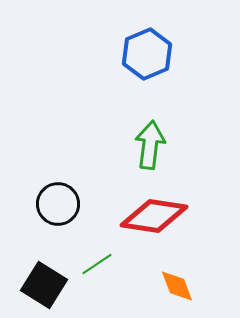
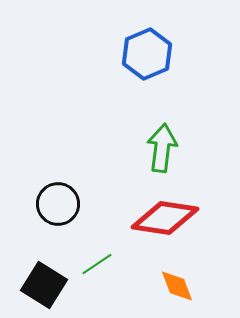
green arrow: moved 12 px right, 3 px down
red diamond: moved 11 px right, 2 px down
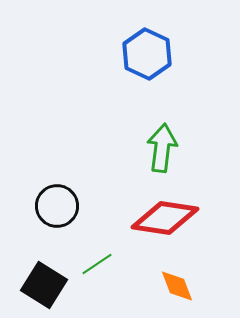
blue hexagon: rotated 12 degrees counterclockwise
black circle: moved 1 px left, 2 px down
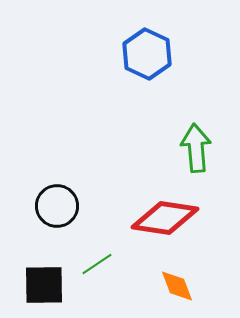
green arrow: moved 34 px right; rotated 12 degrees counterclockwise
black square: rotated 33 degrees counterclockwise
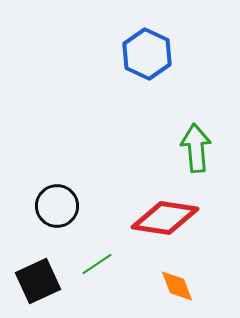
black square: moved 6 px left, 4 px up; rotated 24 degrees counterclockwise
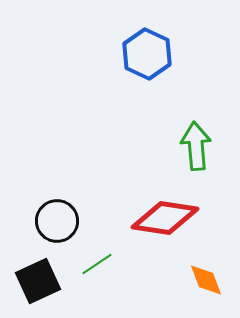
green arrow: moved 2 px up
black circle: moved 15 px down
orange diamond: moved 29 px right, 6 px up
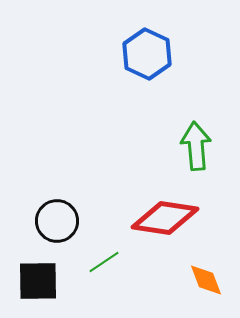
green line: moved 7 px right, 2 px up
black square: rotated 24 degrees clockwise
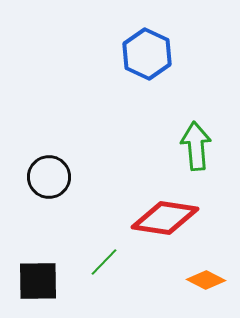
black circle: moved 8 px left, 44 px up
green line: rotated 12 degrees counterclockwise
orange diamond: rotated 42 degrees counterclockwise
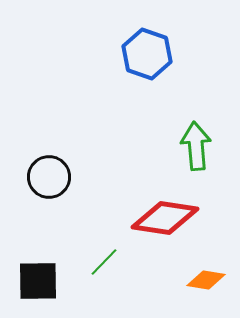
blue hexagon: rotated 6 degrees counterclockwise
orange diamond: rotated 18 degrees counterclockwise
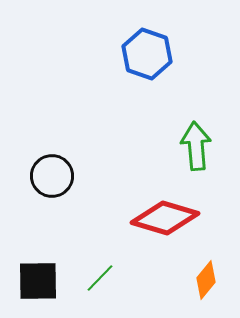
black circle: moved 3 px right, 1 px up
red diamond: rotated 8 degrees clockwise
green line: moved 4 px left, 16 px down
orange diamond: rotated 60 degrees counterclockwise
